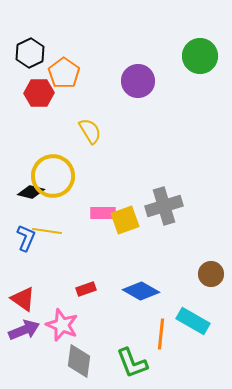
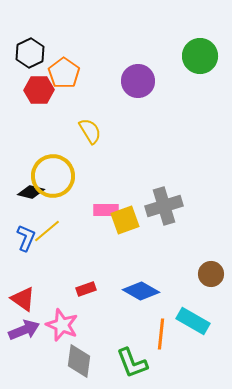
red hexagon: moved 3 px up
pink rectangle: moved 3 px right, 3 px up
yellow line: rotated 48 degrees counterclockwise
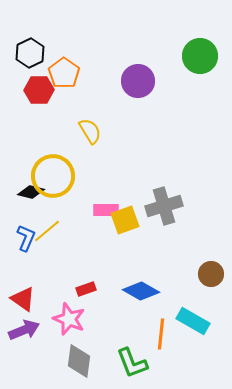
pink star: moved 7 px right, 6 px up
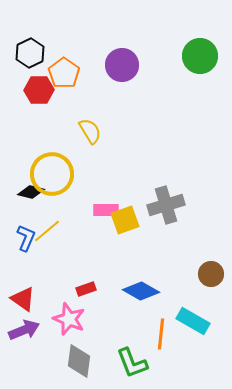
purple circle: moved 16 px left, 16 px up
yellow circle: moved 1 px left, 2 px up
gray cross: moved 2 px right, 1 px up
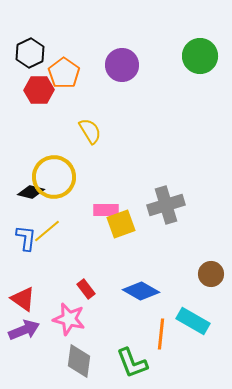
yellow circle: moved 2 px right, 3 px down
yellow square: moved 4 px left, 4 px down
blue L-shape: rotated 16 degrees counterclockwise
red rectangle: rotated 72 degrees clockwise
pink star: rotated 8 degrees counterclockwise
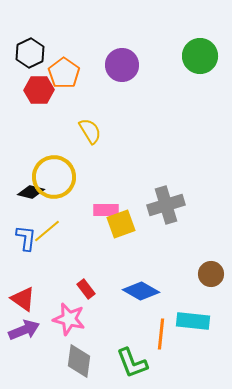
cyan rectangle: rotated 24 degrees counterclockwise
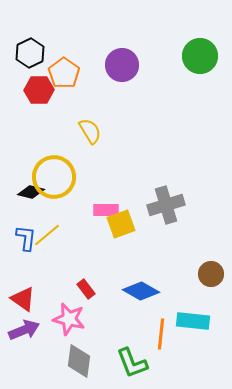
yellow line: moved 4 px down
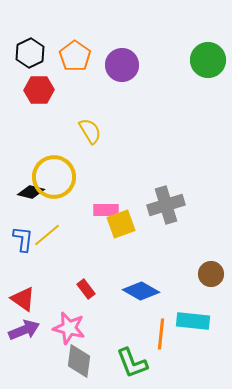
green circle: moved 8 px right, 4 px down
orange pentagon: moved 11 px right, 17 px up
blue L-shape: moved 3 px left, 1 px down
pink star: moved 9 px down
